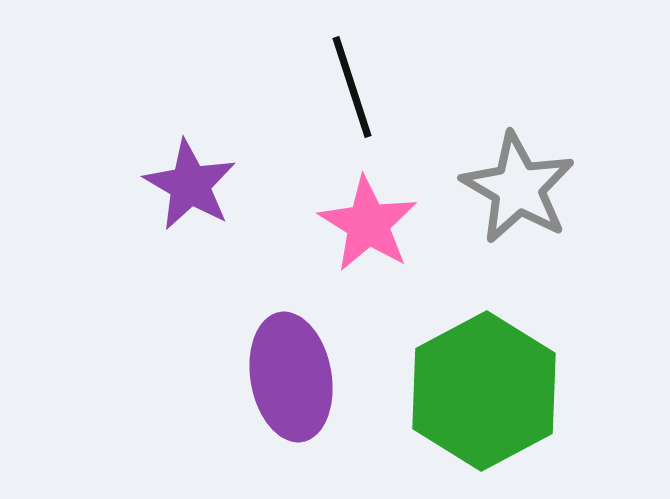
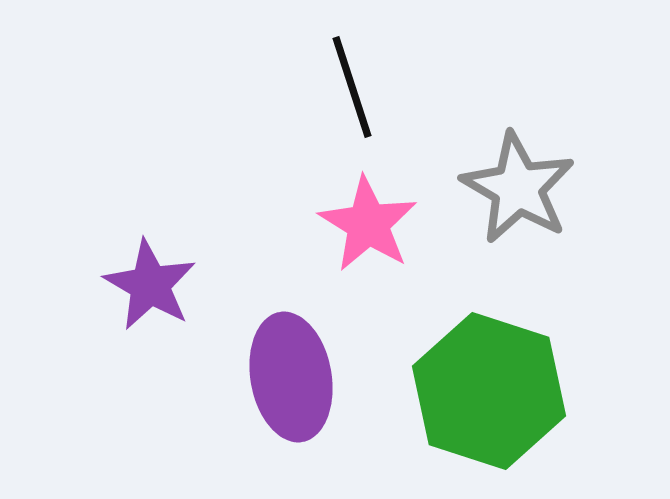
purple star: moved 40 px left, 100 px down
green hexagon: moved 5 px right; rotated 14 degrees counterclockwise
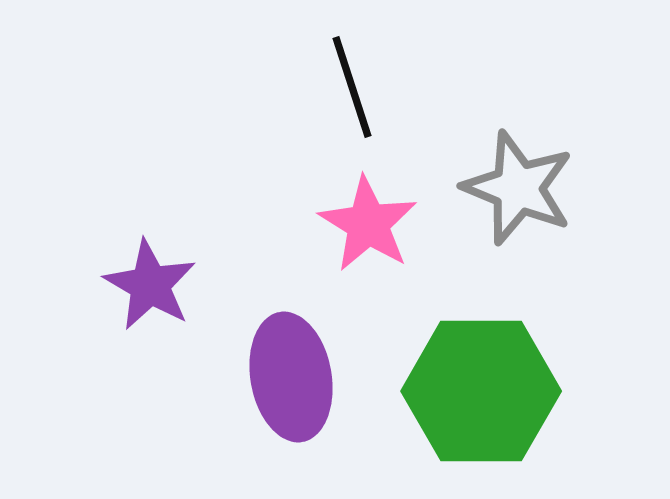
gray star: rotated 8 degrees counterclockwise
green hexagon: moved 8 px left; rotated 18 degrees counterclockwise
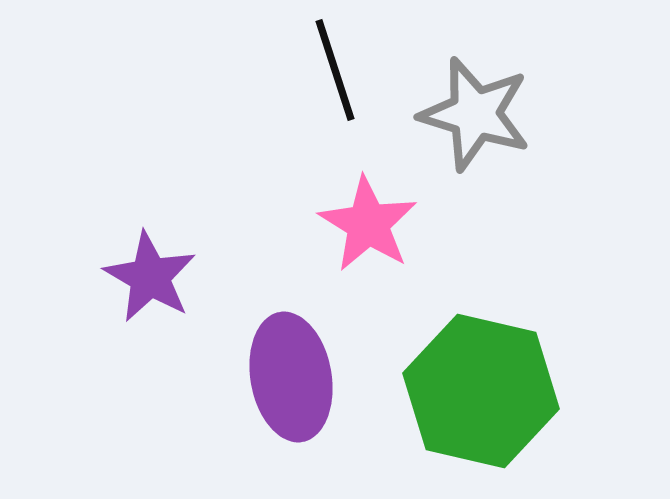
black line: moved 17 px left, 17 px up
gray star: moved 43 px left, 74 px up; rotated 5 degrees counterclockwise
purple star: moved 8 px up
green hexagon: rotated 13 degrees clockwise
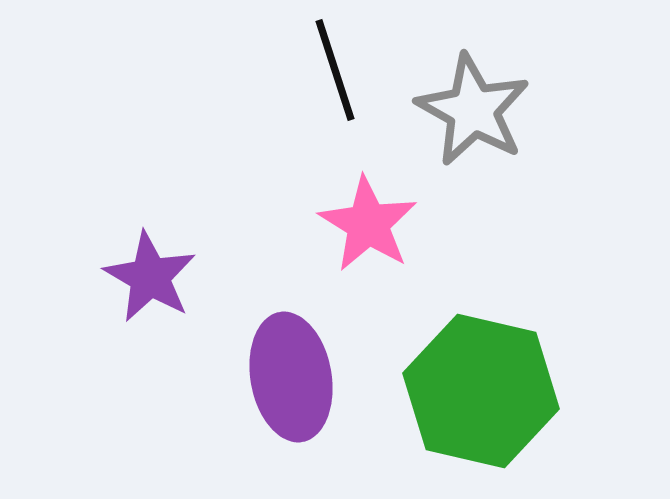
gray star: moved 2 px left, 4 px up; rotated 12 degrees clockwise
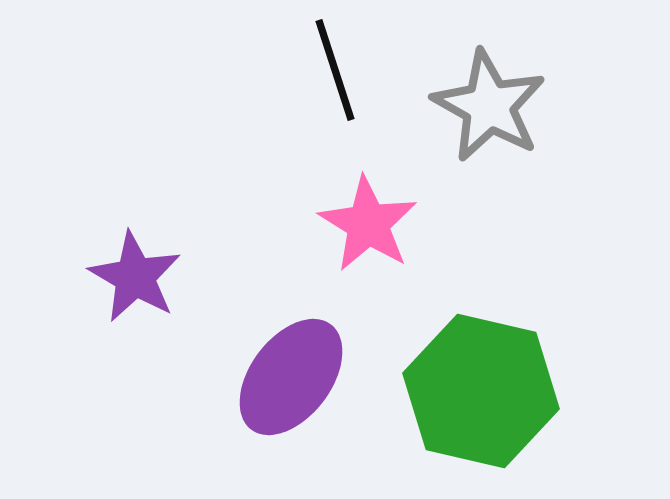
gray star: moved 16 px right, 4 px up
purple star: moved 15 px left
purple ellipse: rotated 47 degrees clockwise
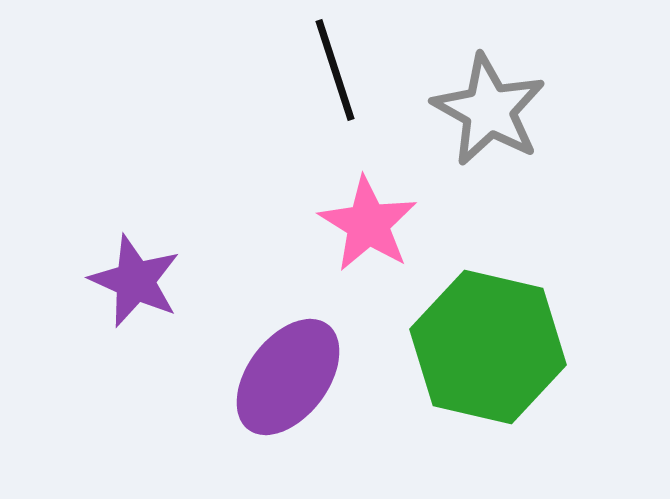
gray star: moved 4 px down
purple star: moved 4 px down; rotated 6 degrees counterclockwise
purple ellipse: moved 3 px left
green hexagon: moved 7 px right, 44 px up
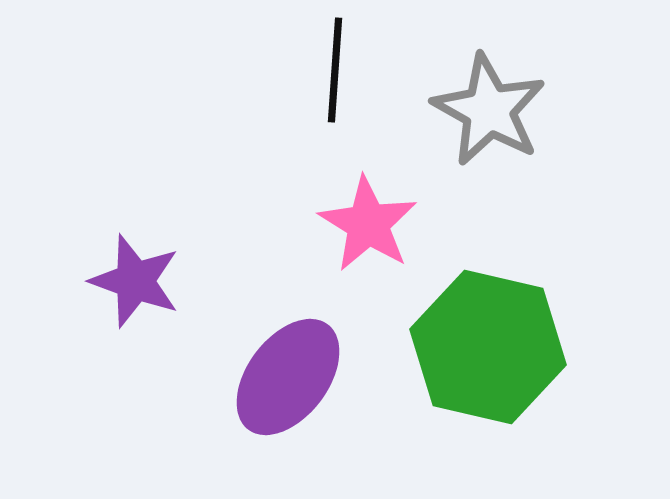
black line: rotated 22 degrees clockwise
purple star: rotated 4 degrees counterclockwise
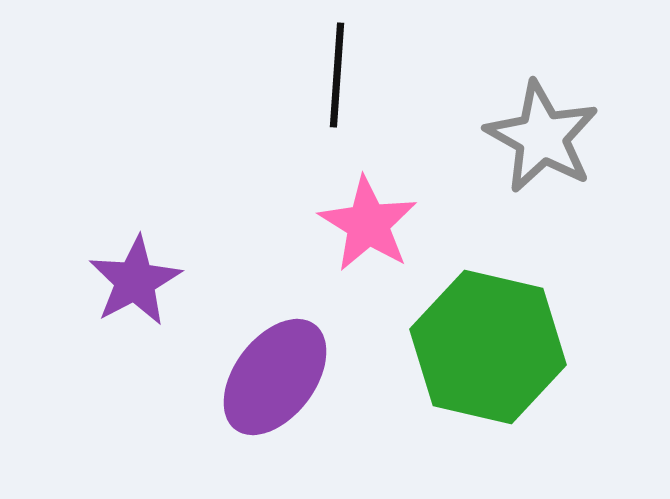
black line: moved 2 px right, 5 px down
gray star: moved 53 px right, 27 px down
purple star: rotated 24 degrees clockwise
purple ellipse: moved 13 px left
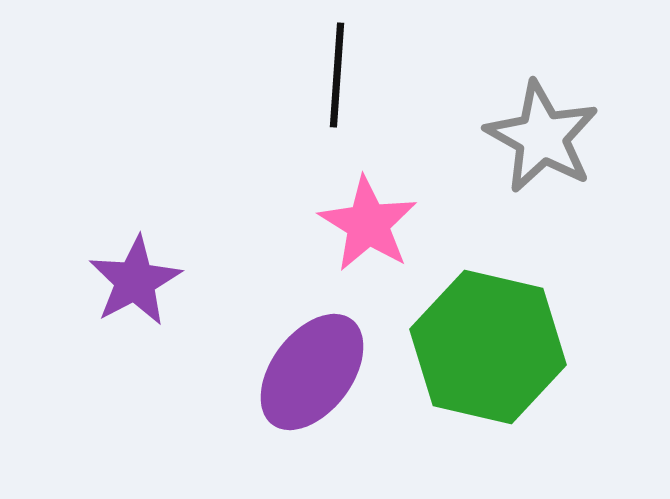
purple ellipse: moved 37 px right, 5 px up
